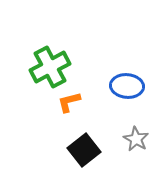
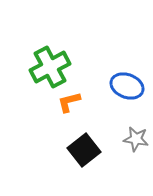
blue ellipse: rotated 16 degrees clockwise
gray star: rotated 20 degrees counterclockwise
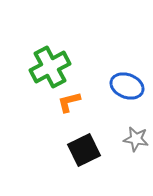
black square: rotated 12 degrees clockwise
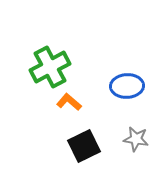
blue ellipse: rotated 24 degrees counterclockwise
orange L-shape: rotated 55 degrees clockwise
black square: moved 4 px up
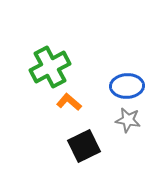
gray star: moved 8 px left, 19 px up
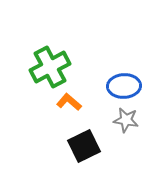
blue ellipse: moved 3 px left
gray star: moved 2 px left
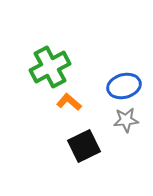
blue ellipse: rotated 12 degrees counterclockwise
gray star: rotated 15 degrees counterclockwise
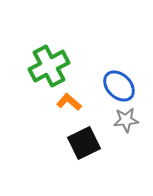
green cross: moved 1 px left, 1 px up
blue ellipse: moved 5 px left; rotated 60 degrees clockwise
black square: moved 3 px up
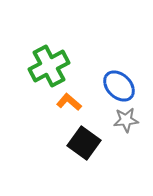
black square: rotated 28 degrees counterclockwise
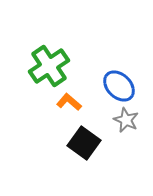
green cross: rotated 6 degrees counterclockwise
gray star: rotated 30 degrees clockwise
